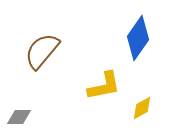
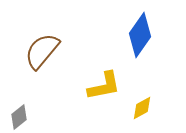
blue diamond: moved 2 px right, 3 px up
gray diamond: rotated 40 degrees counterclockwise
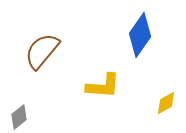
yellow L-shape: moved 1 px left; rotated 15 degrees clockwise
yellow diamond: moved 24 px right, 5 px up
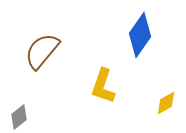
yellow L-shape: rotated 105 degrees clockwise
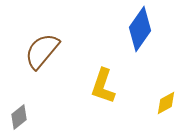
blue diamond: moved 6 px up
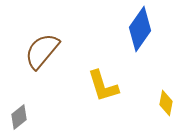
yellow L-shape: rotated 36 degrees counterclockwise
yellow diamond: rotated 50 degrees counterclockwise
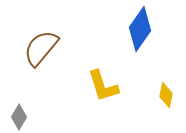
brown semicircle: moved 1 px left, 3 px up
yellow diamond: moved 8 px up
gray diamond: rotated 20 degrees counterclockwise
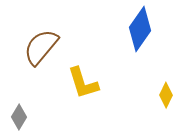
brown semicircle: moved 1 px up
yellow L-shape: moved 20 px left, 3 px up
yellow diamond: rotated 15 degrees clockwise
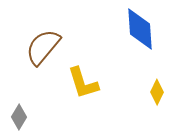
blue diamond: rotated 39 degrees counterclockwise
brown semicircle: moved 2 px right
yellow diamond: moved 9 px left, 3 px up
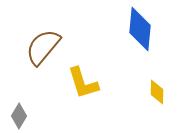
blue diamond: rotated 9 degrees clockwise
yellow diamond: rotated 25 degrees counterclockwise
gray diamond: moved 1 px up
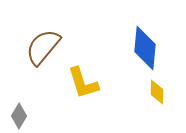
blue diamond: moved 5 px right, 19 px down
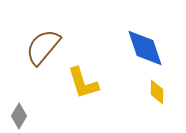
blue diamond: rotated 24 degrees counterclockwise
